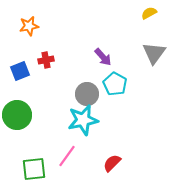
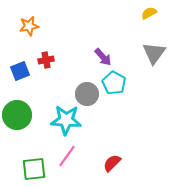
cyan pentagon: moved 1 px left, 1 px up
cyan star: moved 17 px left; rotated 16 degrees clockwise
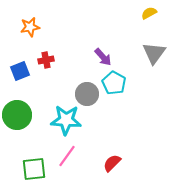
orange star: moved 1 px right, 1 px down
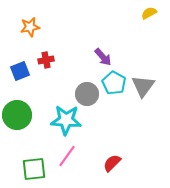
gray triangle: moved 11 px left, 33 px down
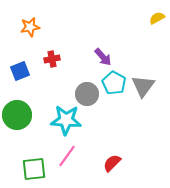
yellow semicircle: moved 8 px right, 5 px down
red cross: moved 6 px right, 1 px up
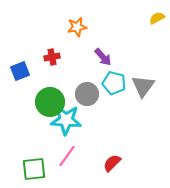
orange star: moved 47 px right
red cross: moved 2 px up
cyan pentagon: rotated 15 degrees counterclockwise
green circle: moved 33 px right, 13 px up
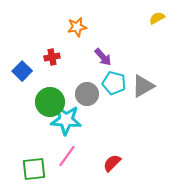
blue square: moved 2 px right; rotated 24 degrees counterclockwise
gray triangle: rotated 25 degrees clockwise
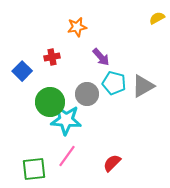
purple arrow: moved 2 px left
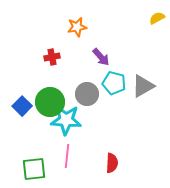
blue square: moved 35 px down
pink line: rotated 30 degrees counterclockwise
red semicircle: rotated 138 degrees clockwise
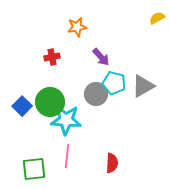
gray circle: moved 9 px right
